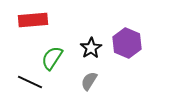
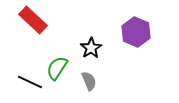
red rectangle: rotated 48 degrees clockwise
purple hexagon: moved 9 px right, 11 px up
green semicircle: moved 5 px right, 10 px down
gray semicircle: rotated 126 degrees clockwise
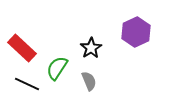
red rectangle: moved 11 px left, 28 px down
purple hexagon: rotated 12 degrees clockwise
black line: moved 3 px left, 2 px down
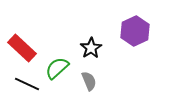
purple hexagon: moved 1 px left, 1 px up
green semicircle: rotated 15 degrees clockwise
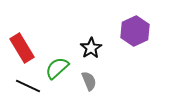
red rectangle: rotated 16 degrees clockwise
black line: moved 1 px right, 2 px down
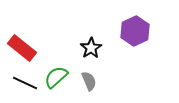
red rectangle: rotated 20 degrees counterclockwise
green semicircle: moved 1 px left, 9 px down
black line: moved 3 px left, 3 px up
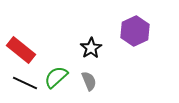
red rectangle: moved 1 px left, 2 px down
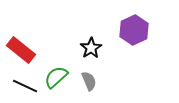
purple hexagon: moved 1 px left, 1 px up
black line: moved 3 px down
